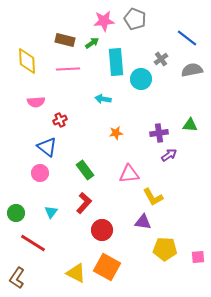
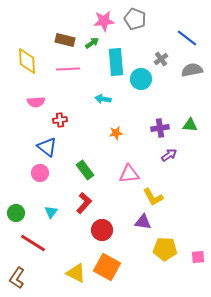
red cross: rotated 16 degrees clockwise
purple cross: moved 1 px right, 5 px up
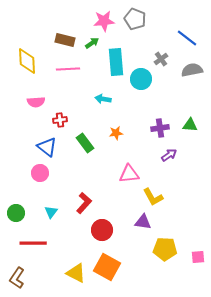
green rectangle: moved 27 px up
red line: rotated 32 degrees counterclockwise
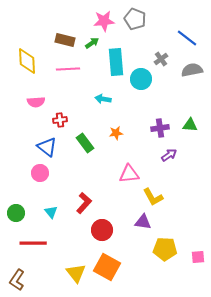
cyan triangle: rotated 16 degrees counterclockwise
yellow triangle: rotated 25 degrees clockwise
brown L-shape: moved 2 px down
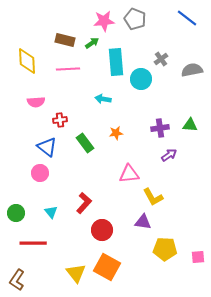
blue line: moved 20 px up
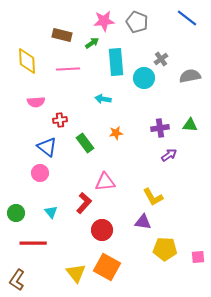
gray pentagon: moved 2 px right, 3 px down
brown rectangle: moved 3 px left, 5 px up
gray semicircle: moved 2 px left, 6 px down
cyan circle: moved 3 px right, 1 px up
pink triangle: moved 24 px left, 8 px down
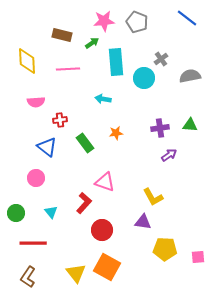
pink circle: moved 4 px left, 5 px down
pink triangle: rotated 25 degrees clockwise
brown L-shape: moved 11 px right, 3 px up
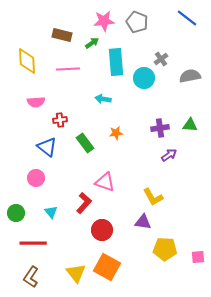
brown L-shape: moved 3 px right
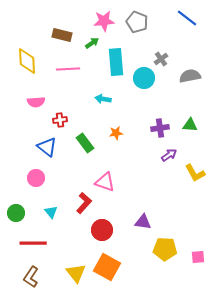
yellow L-shape: moved 42 px right, 24 px up
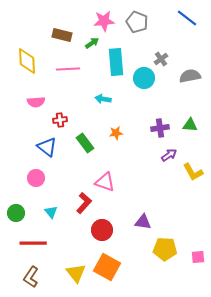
yellow L-shape: moved 2 px left, 1 px up
